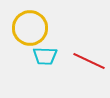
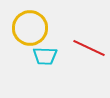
red line: moved 13 px up
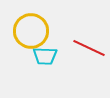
yellow circle: moved 1 px right, 3 px down
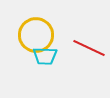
yellow circle: moved 5 px right, 4 px down
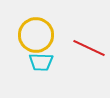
cyan trapezoid: moved 4 px left, 6 px down
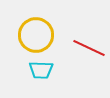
cyan trapezoid: moved 8 px down
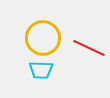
yellow circle: moved 7 px right, 3 px down
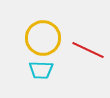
red line: moved 1 px left, 2 px down
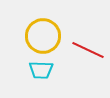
yellow circle: moved 2 px up
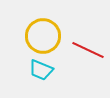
cyan trapezoid: rotated 20 degrees clockwise
